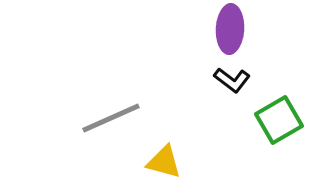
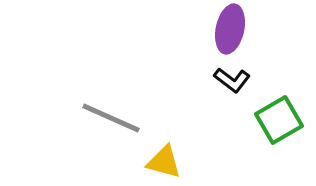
purple ellipse: rotated 9 degrees clockwise
gray line: rotated 48 degrees clockwise
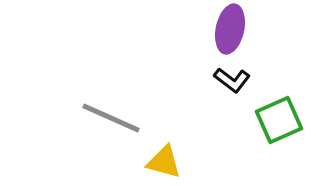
green square: rotated 6 degrees clockwise
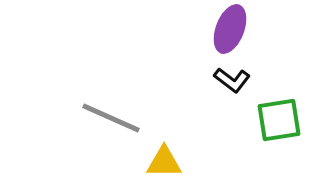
purple ellipse: rotated 9 degrees clockwise
green square: rotated 15 degrees clockwise
yellow triangle: rotated 15 degrees counterclockwise
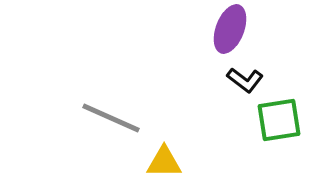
black L-shape: moved 13 px right
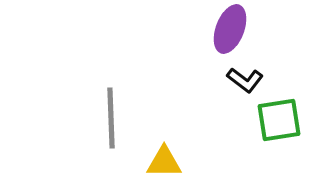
gray line: rotated 64 degrees clockwise
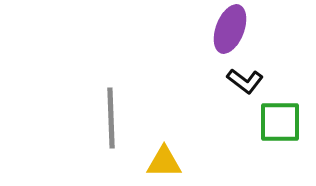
black L-shape: moved 1 px down
green square: moved 1 px right, 2 px down; rotated 9 degrees clockwise
